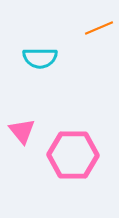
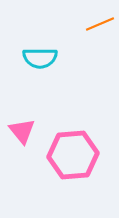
orange line: moved 1 px right, 4 px up
pink hexagon: rotated 6 degrees counterclockwise
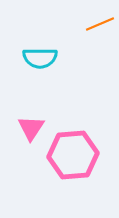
pink triangle: moved 9 px right, 3 px up; rotated 12 degrees clockwise
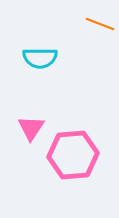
orange line: rotated 44 degrees clockwise
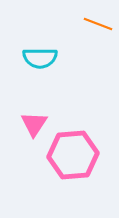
orange line: moved 2 px left
pink triangle: moved 3 px right, 4 px up
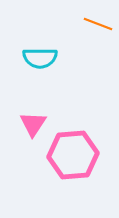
pink triangle: moved 1 px left
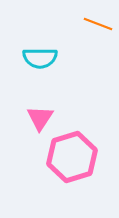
pink triangle: moved 7 px right, 6 px up
pink hexagon: moved 1 px left, 2 px down; rotated 12 degrees counterclockwise
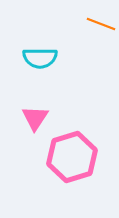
orange line: moved 3 px right
pink triangle: moved 5 px left
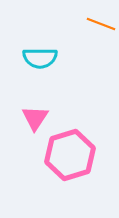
pink hexagon: moved 2 px left, 2 px up
